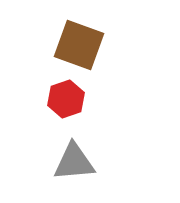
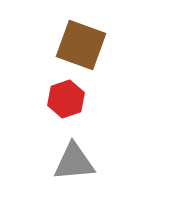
brown square: moved 2 px right
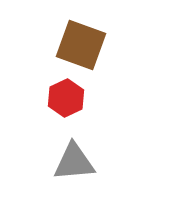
red hexagon: moved 1 px up; rotated 6 degrees counterclockwise
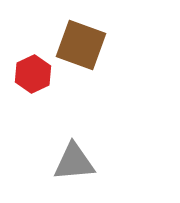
red hexagon: moved 33 px left, 24 px up
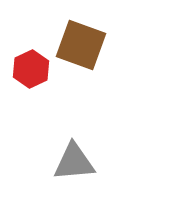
red hexagon: moved 2 px left, 5 px up
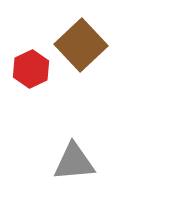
brown square: rotated 27 degrees clockwise
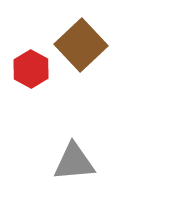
red hexagon: rotated 6 degrees counterclockwise
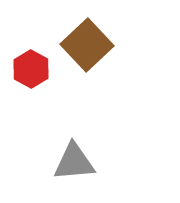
brown square: moved 6 px right
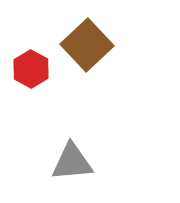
gray triangle: moved 2 px left
